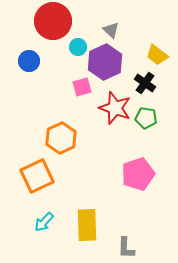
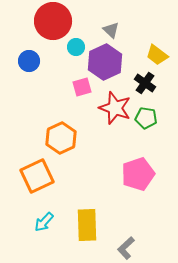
cyan circle: moved 2 px left
gray L-shape: rotated 45 degrees clockwise
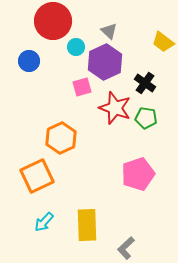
gray triangle: moved 2 px left, 1 px down
yellow trapezoid: moved 6 px right, 13 px up
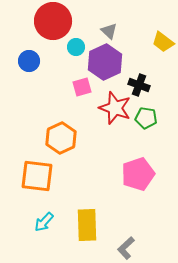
black cross: moved 6 px left, 2 px down; rotated 15 degrees counterclockwise
orange square: rotated 32 degrees clockwise
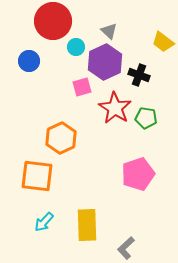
black cross: moved 10 px up
red star: rotated 12 degrees clockwise
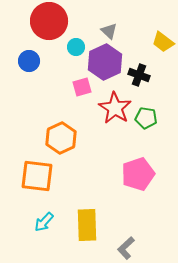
red circle: moved 4 px left
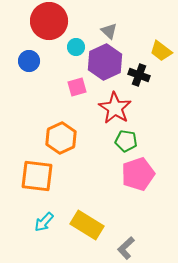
yellow trapezoid: moved 2 px left, 9 px down
pink square: moved 5 px left
green pentagon: moved 20 px left, 23 px down
yellow rectangle: rotated 56 degrees counterclockwise
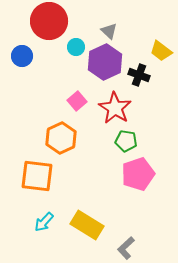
blue circle: moved 7 px left, 5 px up
pink square: moved 14 px down; rotated 24 degrees counterclockwise
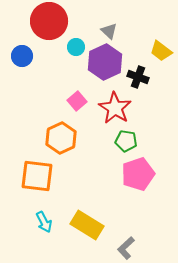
black cross: moved 1 px left, 2 px down
cyan arrow: rotated 70 degrees counterclockwise
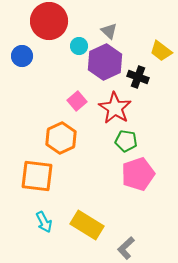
cyan circle: moved 3 px right, 1 px up
